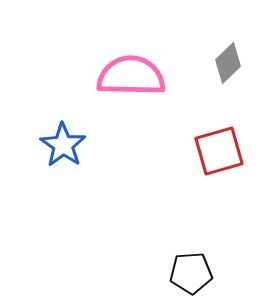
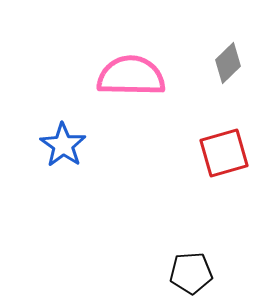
red square: moved 5 px right, 2 px down
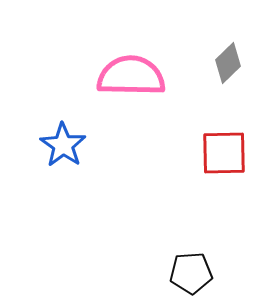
red square: rotated 15 degrees clockwise
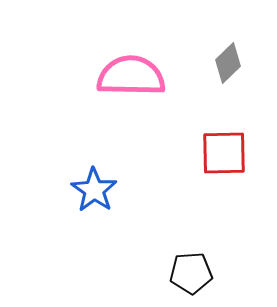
blue star: moved 31 px right, 45 px down
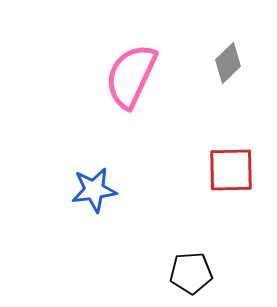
pink semicircle: rotated 66 degrees counterclockwise
red square: moved 7 px right, 17 px down
blue star: rotated 30 degrees clockwise
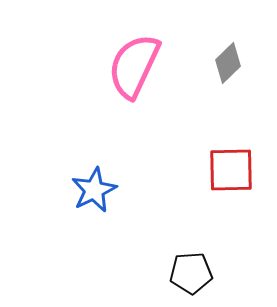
pink semicircle: moved 3 px right, 10 px up
blue star: rotated 18 degrees counterclockwise
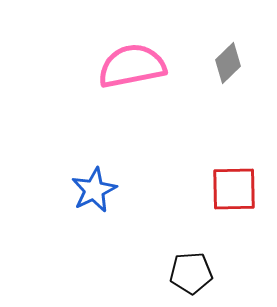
pink semicircle: moved 2 px left; rotated 54 degrees clockwise
red square: moved 3 px right, 19 px down
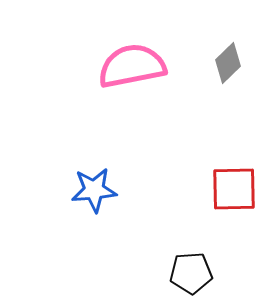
blue star: rotated 21 degrees clockwise
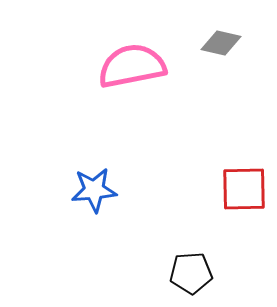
gray diamond: moved 7 px left, 20 px up; rotated 57 degrees clockwise
red square: moved 10 px right
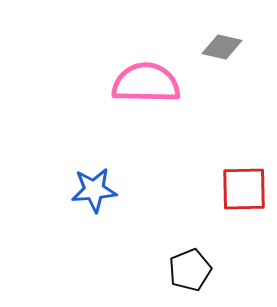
gray diamond: moved 1 px right, 4 px down
pink semicircle: moved 14 px right, 17 px down; rotated 12 degrees clockwise
black pentagon: moved 1 px left, 3 px up; rotated 18 degrees counterclockwise
